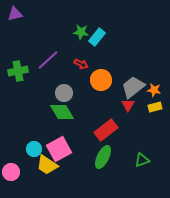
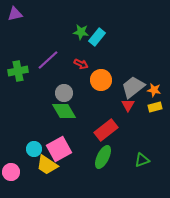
green diamond: moved 2 px right, 1 px up
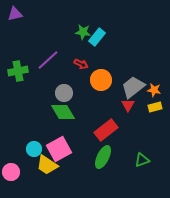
green star: moved 2 px right
green diamond: moved 1 px left, 1 px down
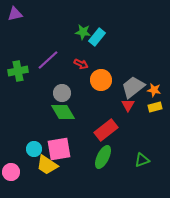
gray circle: moved 2 px left
pink square: rotated 20 degrees clockwise
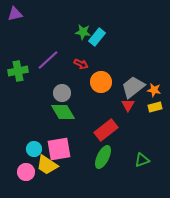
orange circle: moved 2 px down
pink circle: moved 15 px right
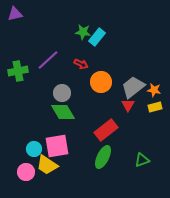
pink square: moved 2 px left, 3 px up
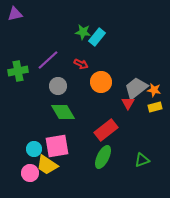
gray trapezoid: moved 3 px right, 1 px down
gray circle: moved 4 px left, 7 px up
red triangle: moved 2 px up
pink circle: moved 4 px right, 1 px down
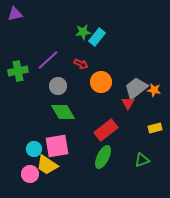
green star: rotated 14 degrees counterclockwise
yellow rectangle: moved 21 px down
pink circle: moved 1 px down
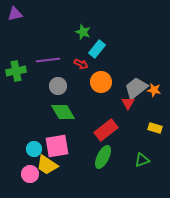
green star: rotated 28 degrees clockwise
cyan rectangle: moved 12 px down
purple line: rotated 35 degrees clockwise
green cross: moved 2 px left
yellow rectangle: rotated 32 degrees clockwise
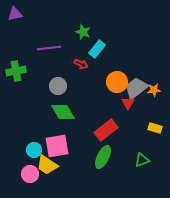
purple line: moved 1 px right, 12 px up
orange circle: moved 16 px right
orange star: rotated 16 degrees counterclockwise
cyan circle: moved 1 px down
